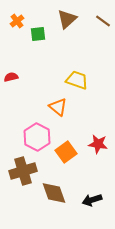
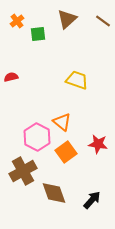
orange triangle: moved 4 px right, 15 px down
brown cross: rotated 12 degrees counterclockwise
black arrow: rotated 150 degrees clockwise
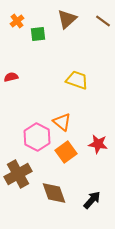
brown cross: moved 5 px left, 3 px down
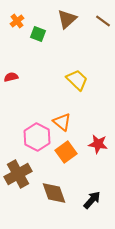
green square: rotated 28 degrees clockwise
yellow trapezoid: rotated 25 degrees clockwise
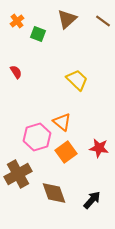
red semicircle: moved 5 px right, 5 px up; rotated 72 degrees clockwise
pink hexagon: rotated 16 degrees clockwise
red star: moved 1 px right, 4 px down
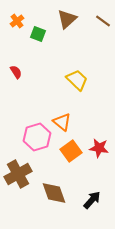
orange square: moved 5 px right, 1 px up
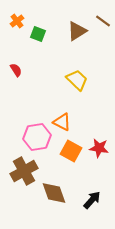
brown triangle: moved 10 px right, 12 px down; rotated 10 degrees clockwise
red semicircle: moved 2 px up
orange triangle: rotated 12 degrees counterclockwise
pink hexagon: rotated 8 degrees clockwise
orange square: rotated 25 degrees counterclockwise
brown cross: moved 6 px right, 3 px up
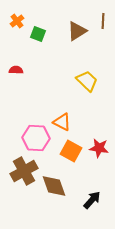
brown line: rotated 56 degrees clockwise
red semicircle: rotated 56 degrees counterclockwise
yellow trapezoid: moved 10 px right, 1 px down
pink hexagon: moved 1 px left, 1 px down; rotated 12 degrees clockwise
brown diamond: moved 7 px up
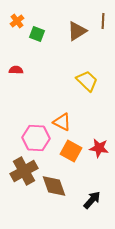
green square: moved 1 px left
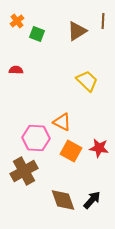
brown diamond: moved 9 px right, 14 px down
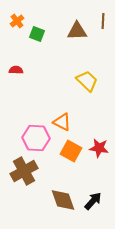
brown triangle: rotated 30 degrees clockwise
black arrow: moved 1 px right, 1 px down
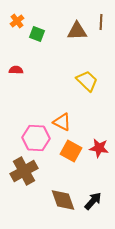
brown line: moved 2 px left, 1 px down
